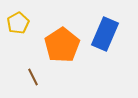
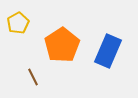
blue rectangle: moved 3 px right, 17 px down
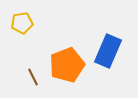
yellow pentagon: moved 4 px right; rotated 20 degrees clockwise
orange pentagon: moved 5 px right, 20 px down; rotated 12 degrees clockwise
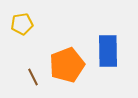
yellow pentagon: moved 1 px down
blue rectangle: rotated 24 degrees counterclockwise
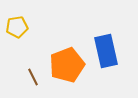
yellow pentagon: moved 5 px left, 3 px down
blue rectangle: moved 2 px left; rotated 12 degrees counterclockwise
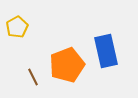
yellow pentagon: rotated 20 degrees counterclockwise
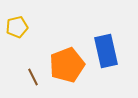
yellow pentagon: rotated 15 degrees clockwise
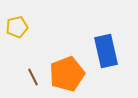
orange pentagon: moved 9 px down
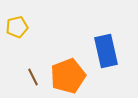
orange pentagon: moved 1 px right, 2 px down
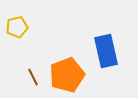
orange pentagon: moved 1 px left, 1 px up
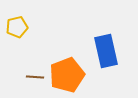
brown line: moved 2 px right; rotated 60 degrees counterclockwise
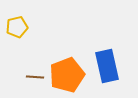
blue rectangle: moved 1 px right, 15 px down
